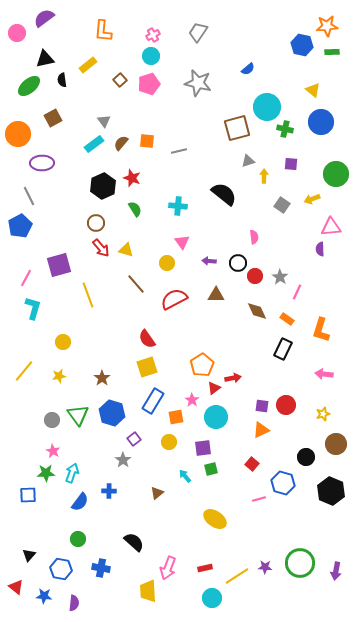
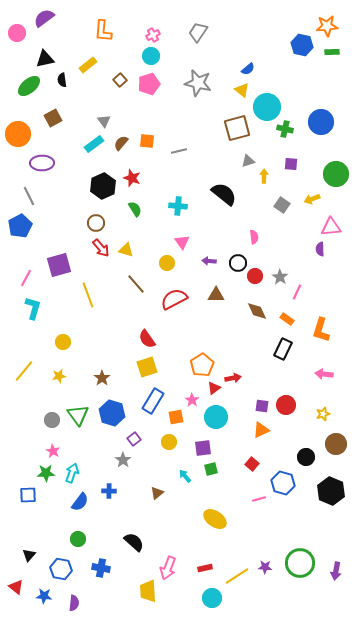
yellow triangle at (313, 90): moved 71 px left
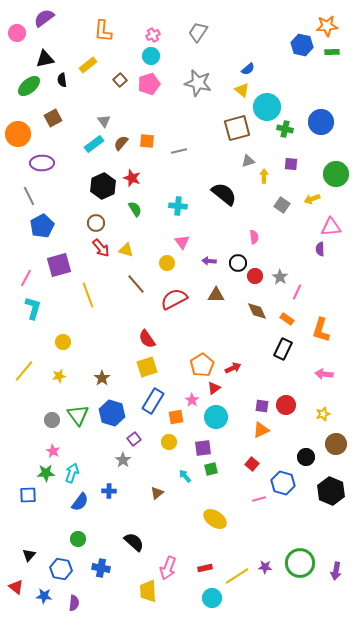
blue pentagon at (20, 226): moved 22 px right
red arrow at (233, 378): moved 10 px up; rotated 14 degrees counterclockwise
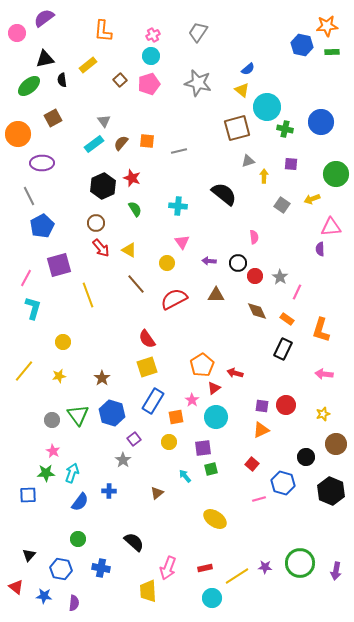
yellow triangle at (126, 250): moved 3 px right; rotated 14 degrees clockwise
red arrow at (233, 368): moved 2 px right, 5 px down; rotated 140 degrees counterclockwise
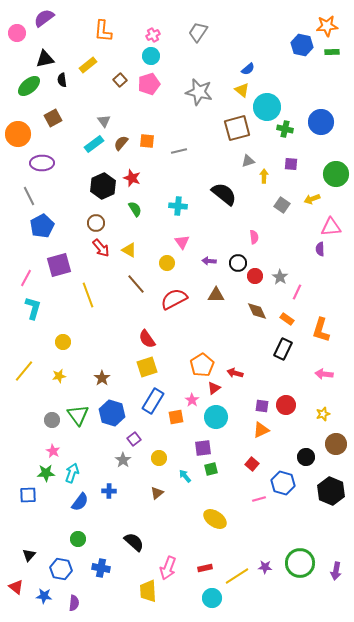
gray star at (198, 83): moved 1 px right, 9 px down
yellow circle at (169, 442): moved 10 px left, 16 px down
